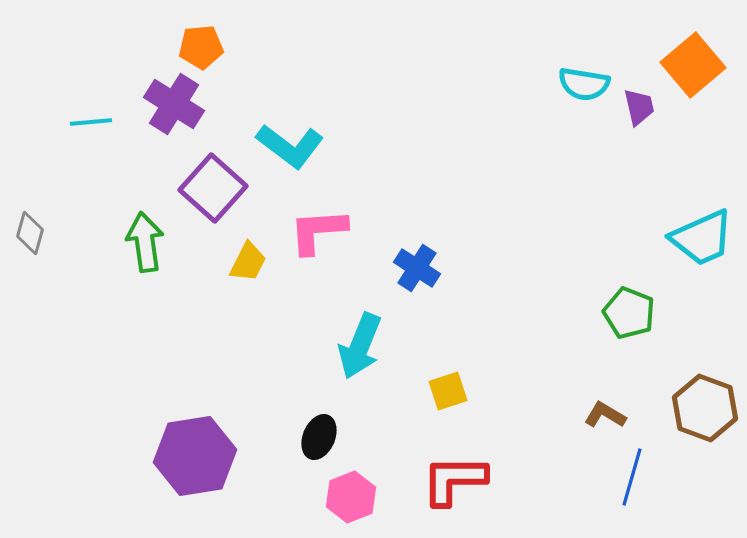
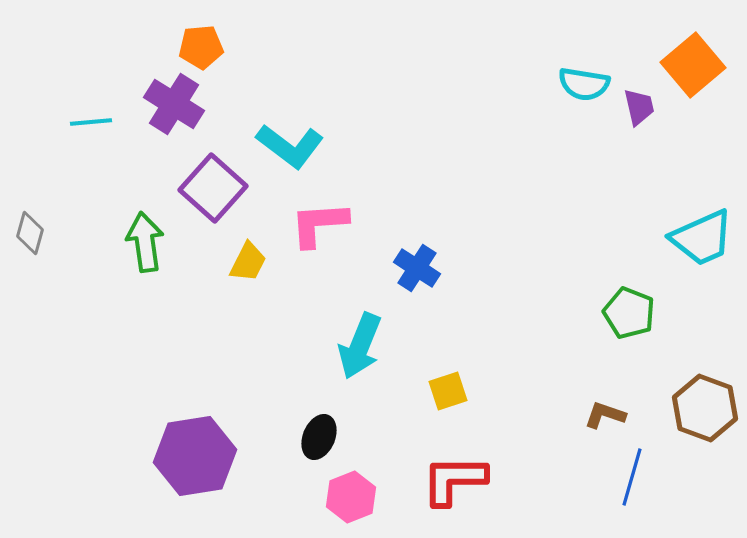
pink L-shape: moved 1 px right, 7 px up
brown L-shape: rotated 12 degrees counterclockwise
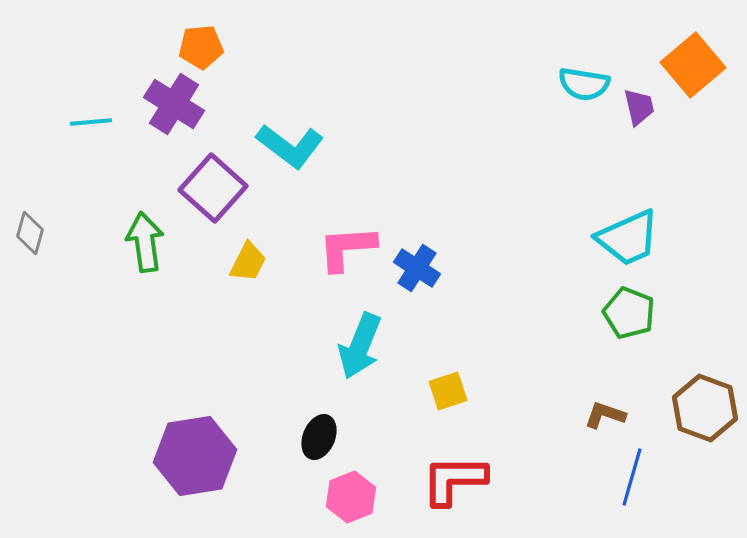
pink L-shape: moved 28 px right, 24 px down
cyan trapezoid: moved 74 px left
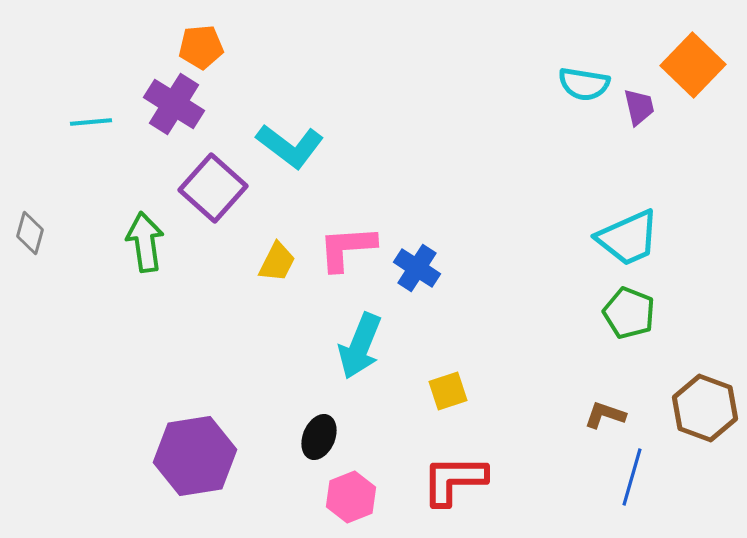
orange square: rotated 6 degrees counterclockwise
yellow trapezoid: moved 29 px right
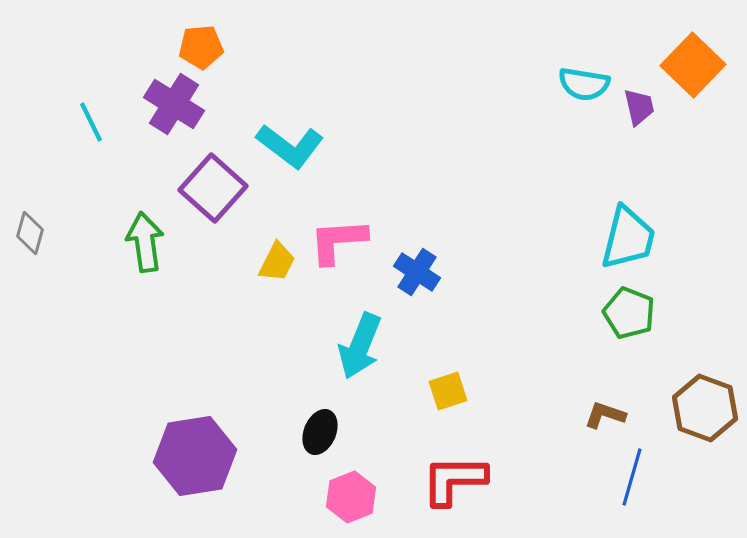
cyan line: rotated 69 degrees clockwise
cyan trapezoid: rotated 52 degrees counterclockwise
pink L-shape: moved 9 px left, 7 px up
blue cross: moved 4 px down
black ellipse: moved 1 px right, 5 px up
